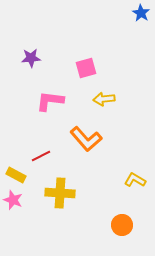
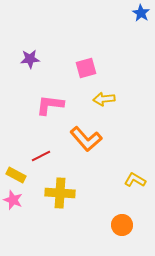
purple star: moved 1 px left, 1 px down
pink L-shape: moved 4 px down
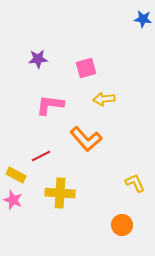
blue star: moved 2 px right, 6 px down; rotated 24 degrees counterclockwise
purple star: moved 8 px right
yellow L-shape: moved 3 px down; rotated 35 degrees clockwise
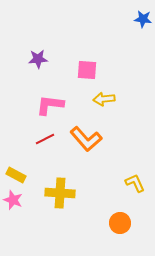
pink square: moved 1 px right, 2 px down; rotated 20 degrees clockwise
red line: moved 4 px right, 17 px up
orange circle: moved 2 px left, 2 px up
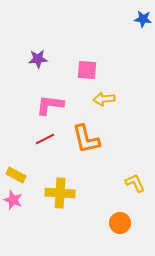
orange L-shape: rotated 28 degrees clockwise
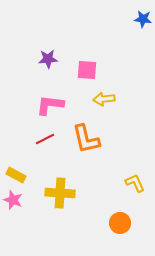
purple star: moved 10 px right
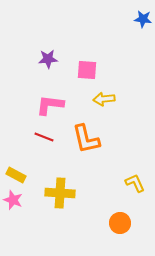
red line: moved 1 px left, 2 px up; rotated 48 degrees clockwise
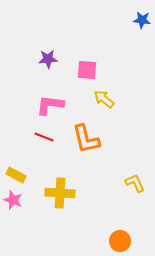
blue star: moved 1 px left, 1 px down
yellow arrow: rotated 45 degrees clockwise
orange circle: moved 18 px down
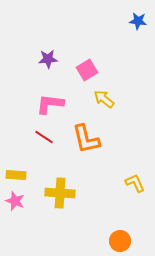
blue star: moved 4 px left, 1 px down
pink square: rotated 35 degrees counterclockwise
pink L-shape: moved 1 px up
red line: rotated 12 degrees clockwise
yellow rectangle: rotated 24 degrees counterclockwise
pink star: moved 2 px right, 1 px down
